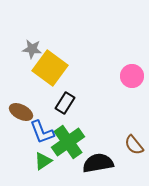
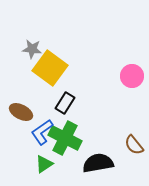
blue L-shape: rotated 76 degrees clockwise
green cross: moved 3 px left, 4 px up; rotated 28 degrees counterclockwise
green triangle: moved 1 px right, 3 px down
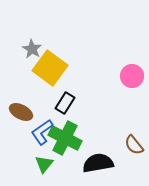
gray star: rotated 24 degrees clockwise
green triangle: rotated 18 degrees counterclockwise
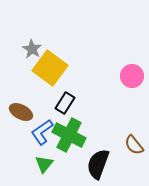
green cross: moved 4 px right, 3 px up
black semicircle: moved 1 px down; rotated 60 degrees counterclockwise
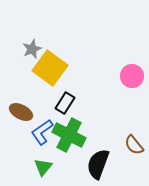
gray star: rotated 18 degrees clockwise
green triangle: moved 1 px left, 3 px down
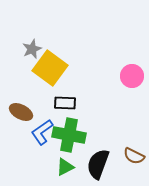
black rectangle: rotated 60 degrees clockwise
green cross: rotated 16 degrees counterclockwise
brown semicircle: moved 11 px down; rotated 25 degrees counterclockwise
green triangle: moved 22 px right; rotated 24 degrees clockwise
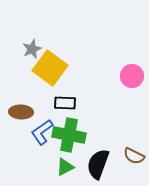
brown ellipse: rotated 25 degrees counterclockwise
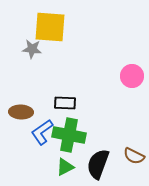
gray star: rotated 30 degrees clockwise
yellow square: moved 41 px up; rotated 32 degrees counterclockwise
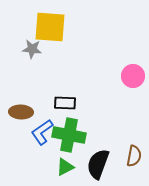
pink circle: moved 1 px right
brown semicircle: rotated 105 degrees counterclockwise
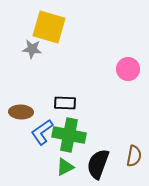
yellow square: moved 1 px left; rotated 12 degrees clockwise
pink circle: moved 5 px left, 7 px up
